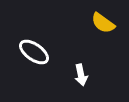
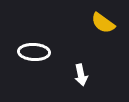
white ellipse: rotated 32 degrees counterclockwise
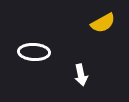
yellow semicircle: rotated 65 degrees counterclockwise
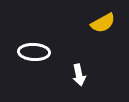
white arrow: moved 2 px left
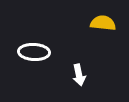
yellow semicircle: rotated 145 degrees counterclockwise
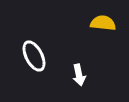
white ellipse: moved 4 px down; rotated 60 degrees clockwise
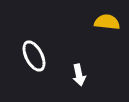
yellow semicircle: moved 4 px right, 1 px up
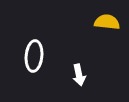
white ellipse: rotated 32 degrees clockwise
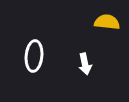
white arrow: moved 6 px right, 11 px up
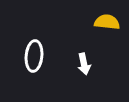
white arrow: moved 1 px left
